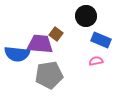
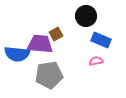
brown square: rotated 24 degrees clockwise
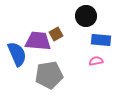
blue rectangle: rotated 18 degrees counterclockwise
purple trapezoid: moved 2 px left, 3 px up
blue semicircle: rotated 120 degrees counterclockwise
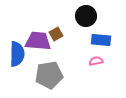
blue semicircle: rotated 25 degrees clockwise
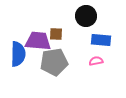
brown square: rotated 32 degrees clockwise
blue semicircle: moved 1 px right
gray pentagon: moved 5 px right, 13 px up
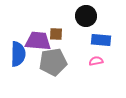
gray pentagon: moved 1 px left
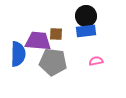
blue rectangle: moved 15 px left, 9 px up; rotated 12 degrees counterclockwise
gray pentagon: rotated 16 degrees clockwise
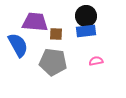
purple trapezoid: moved 3 px left, 19 px up
blue semicircle: moved 9 px up; rotated 30 degrees counterclockwise
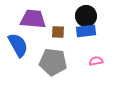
purple trapezoid: moved 2 px left, 3 px up
brown square: moved 2 px right, 2 px up
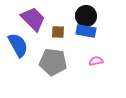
purple trapezoid: rotated 40 degrees clockwise
blue rectangle: rotated 18 degrees clockwise
